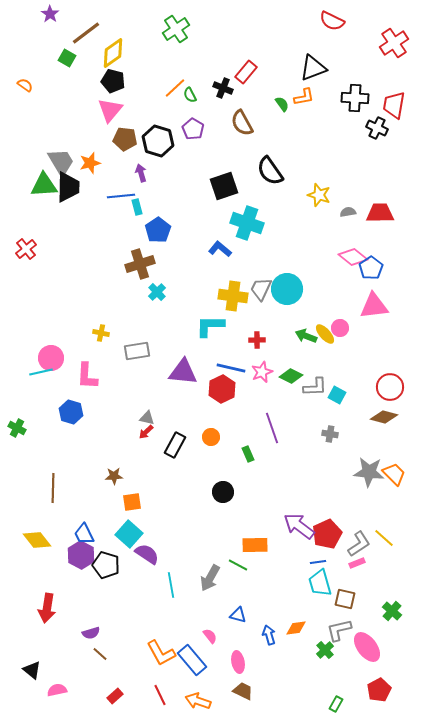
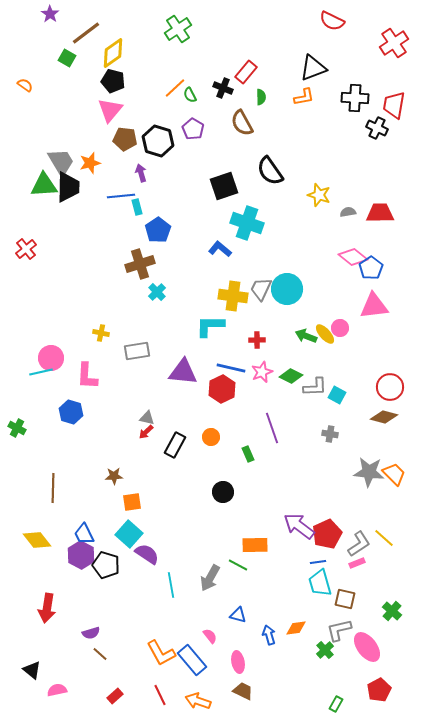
green cross at (176, 29): moved 2 px right
green semicircle at (282, 104): moved 21 px left, 7 px up; rotated 35 degrees clockwise
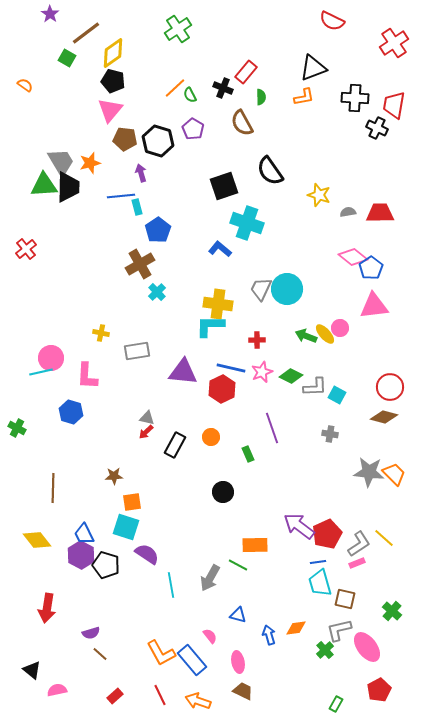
brown cross at (140, 264): rotated 12 degrees counterclockwise
yellow cross at (233, 296): moved 15 px left, 8 px down
cyan square at (129, 534): moved 3 px left, 7 px up; rotated 24 degrees counterclockwise
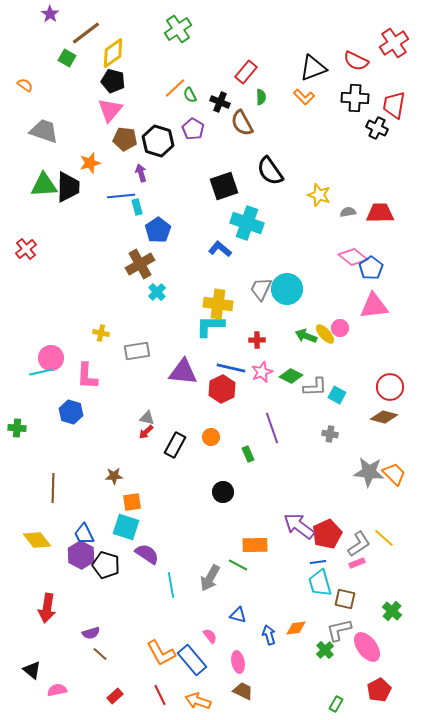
red semicircle at (332, 21): moved 24 px right, 40 px down
black cross at (223, 88): moved 3 px left, 14 px down
orange L-shape at (304, 97): rotated 55 degrees clockwise
gray trapezoid at (61, 162): moved 17 px left, 31 px up; rotated 40 degrees counterclockwise
green cross at (17, 428): rotated 24 degrees counterclockwise
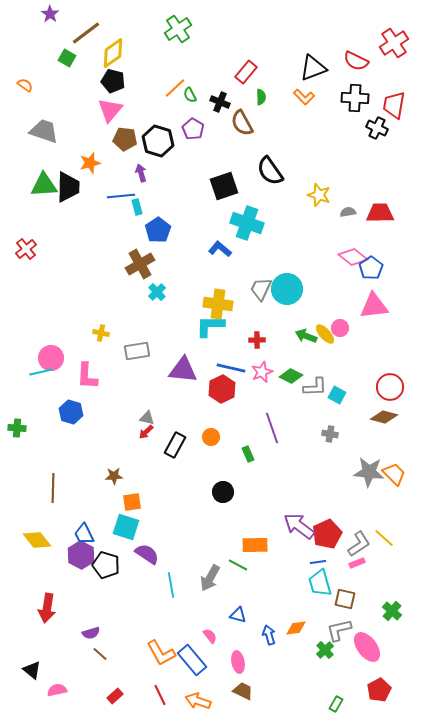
purple triangle at (183, 372): moved 2 px up
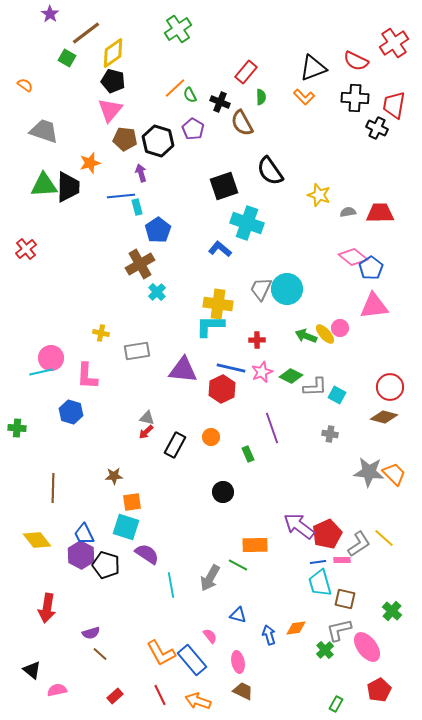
pink rectangle at (357, 563): moved 15 px left, 3 px up; rotated 21 degrees clockwise
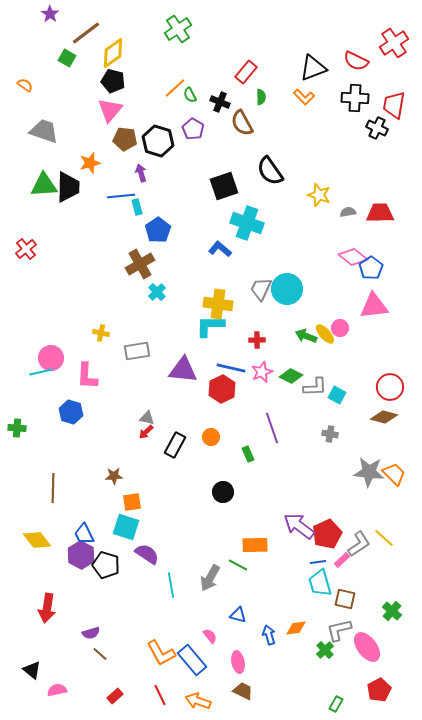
pink rectangle at (342, 560): rotated 42 degrees counterclockwise
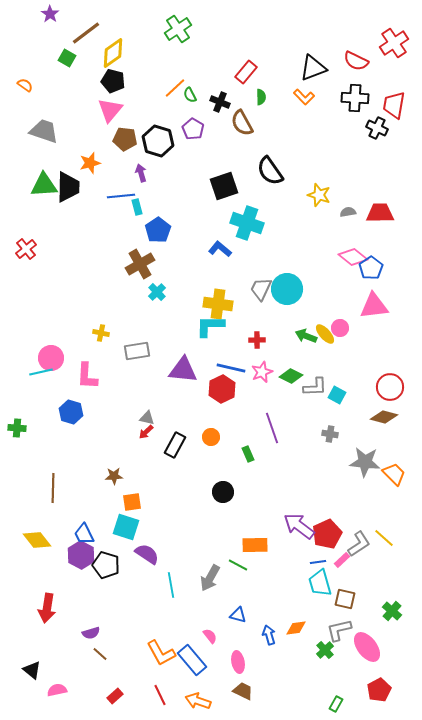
gray star at (369, 472): moved 4 px left, 10 px up
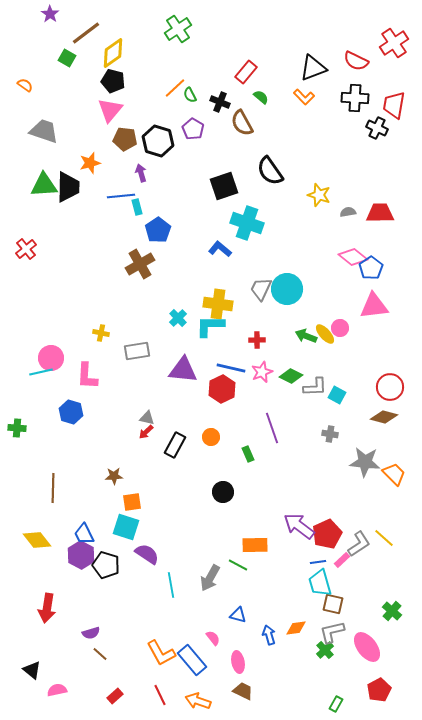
green semicircle at (261, 97): rotated 49 degrees counterclockwise
cyan cross at (157, 292): moved 21 px right, 26 px down
brown square at (345, 599): moved 12 px left, 5 px down
gray L-shape at (339, 630): moved 7 px left, 2 px down
pink semicircle at (210, 636): moved 3 px right, 2 px down
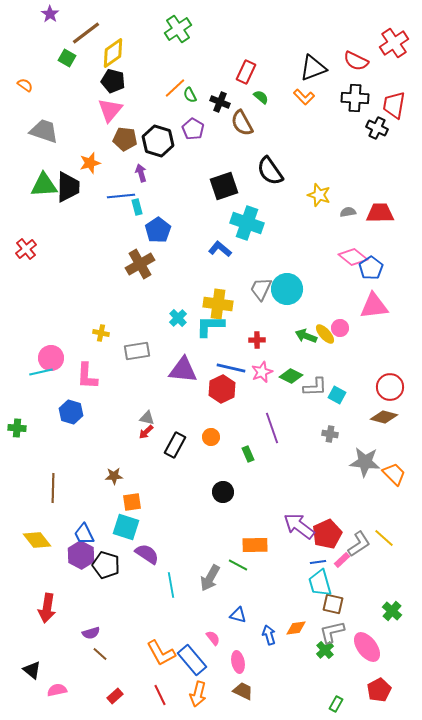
red rectangle at (246, 72): rotated 15 degrees counterclockwise
orange arrow at (198, 701): moved 7 px up; rotated 95 degrees counterclockwise
